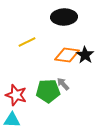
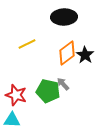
yellow line: moved 2 px down
orange diamond: moved 2 px up; rotated 45 degrees counterclockwise
green pentagon: rotated 15 degrees clockwise
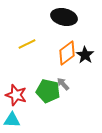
black ellipse: rotated 15 degrees clockwise
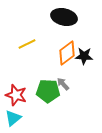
black star: moved 1 px left, 1 px down; rotated 30 degrees counterclockwise
green pentagon: rotated 10 degrees counterclockwise
cyan triangle: moved 1 px right, 2 px up; rotated 42 degrees counterclockwise
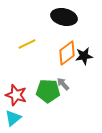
black star: rotated 12 degrees counterclockwise
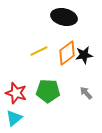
yellow line: moved 12 px right, 7 px down
black star: moved 1 px up
gray arrow: moved 23 px right, 9 px down
red star: moved 2 px up
cyan triangle: moved 1 px right
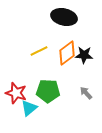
black star: rotated 12 degrees clockwise
cyan triangle: moved 15 px right, 10 px up
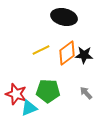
yellow line: moved 2 px right, 1 px up
red star: moved 1 px down
cyan triangle: rotated 18 degrees clockwise
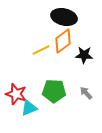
orange diamond: moved 4 px left, 12 px up
green pentagon: moved 6 px right
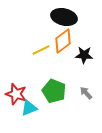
green pentagon: rotated 20 degrees clockwise
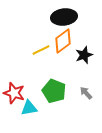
black ellipse: rotated 20 degrees counterclockwise
black star: rotated 24 degrees counterclockwise
red star: moved 2 px left, 1 px up
cyan triangle: rotated 12 degrees clockwise
